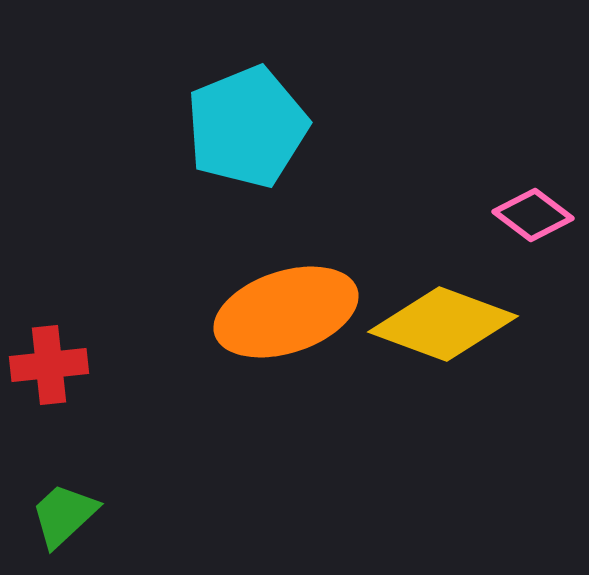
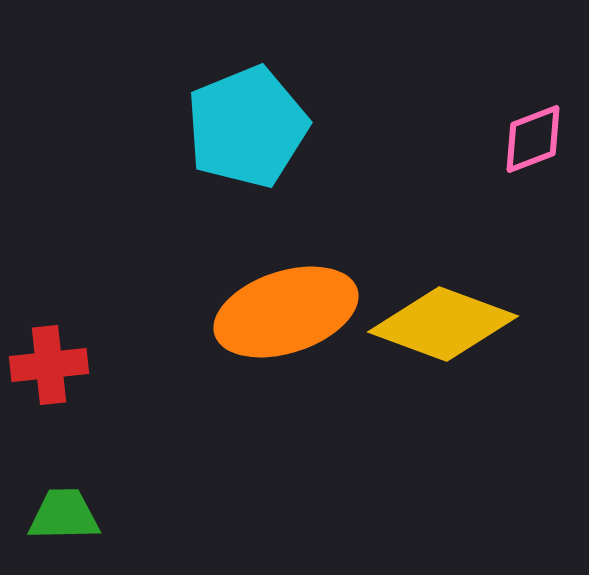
pink diamond: moved 76 px up; rotated 58 degrees counterclockwise
green trapezoid: rotated 42 degrees clockwise
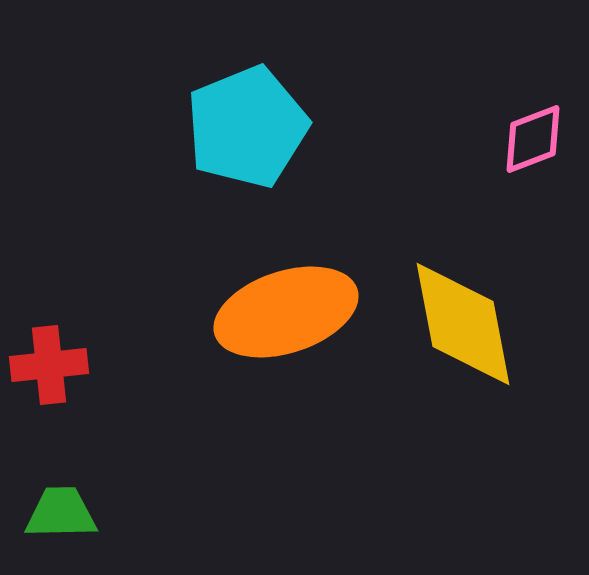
yellow diamond: moved 20 px right; rotated 59 degrees clockwise
green trapezoid: moved 3 px left, 2 px up
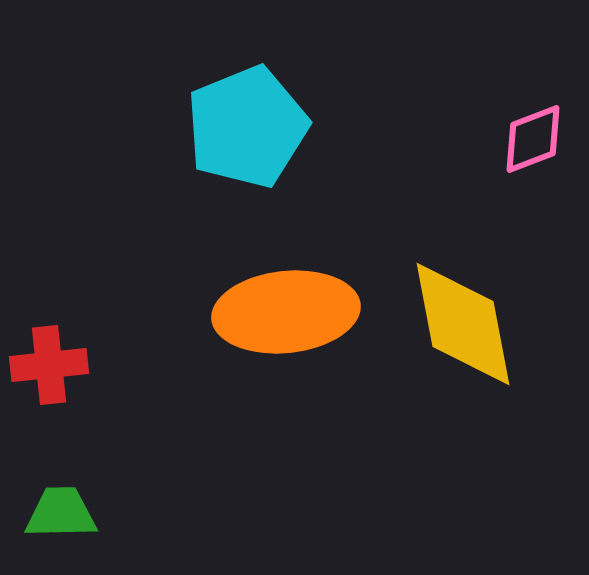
orange ellipse: rotated 12 degrees clockwise
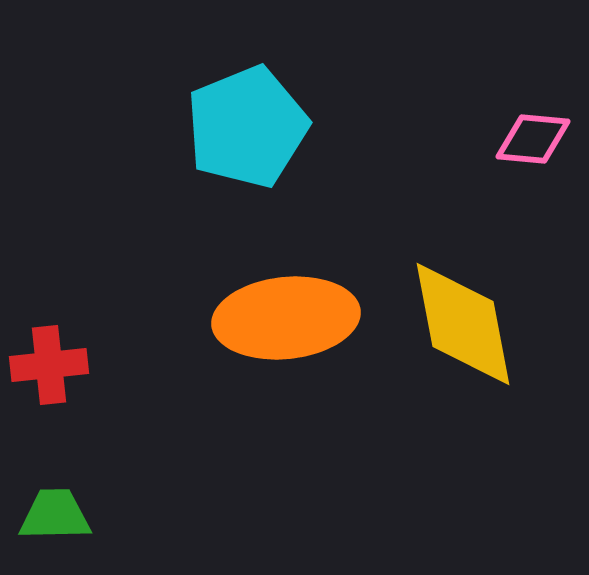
pink diamond: rotated 26 degrees clockwise
orange ellipse: moved 6 px down
green trapezoid: moved 6 px left, 2 px down
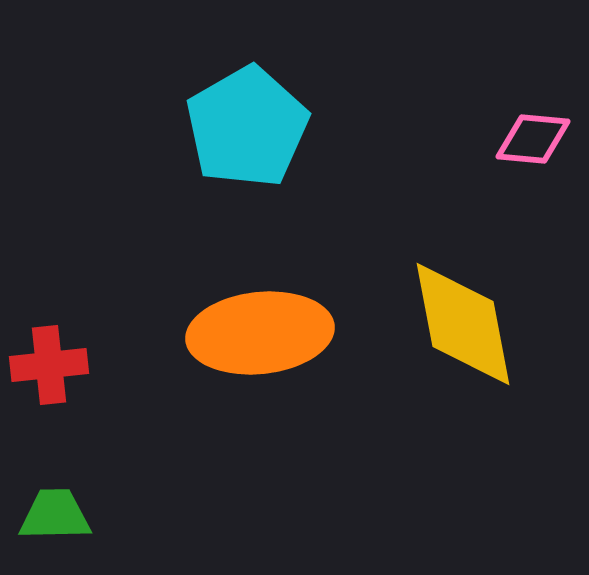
cyan pentagon: rotated 8 degrees counterclockwise
orange ellipse: moved 26 px left, 15 px down
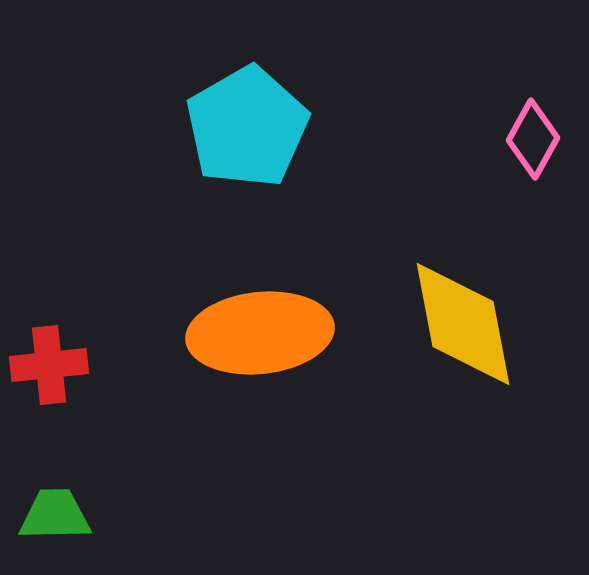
pink diamond: rotated 66 degrees counterclockwise
